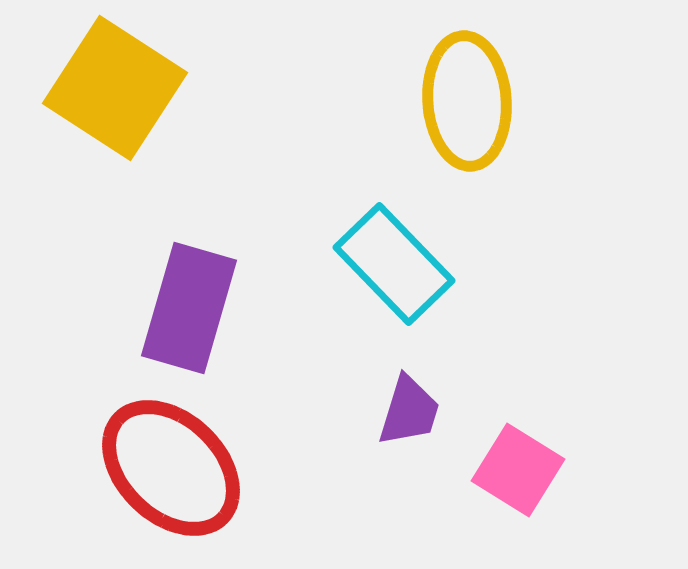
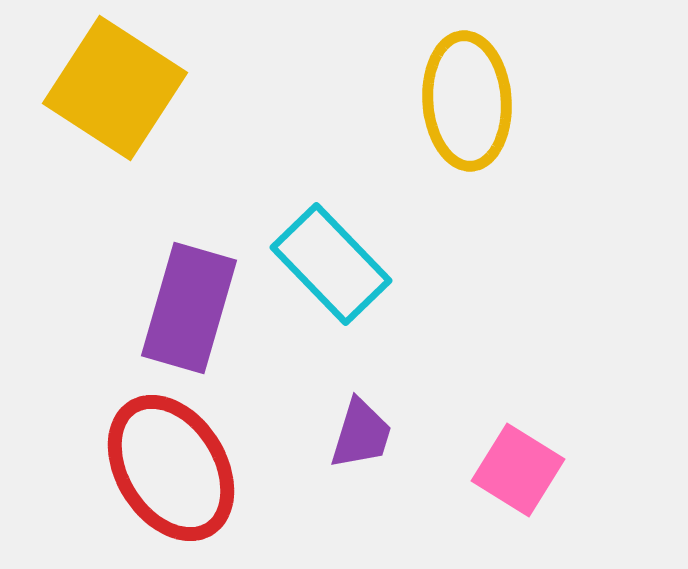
cyan rectangle: moved 63 px left
purple trapezoid: moved 48 px left, 23 px down
red ellipse: rotated 14 degrees clockwise
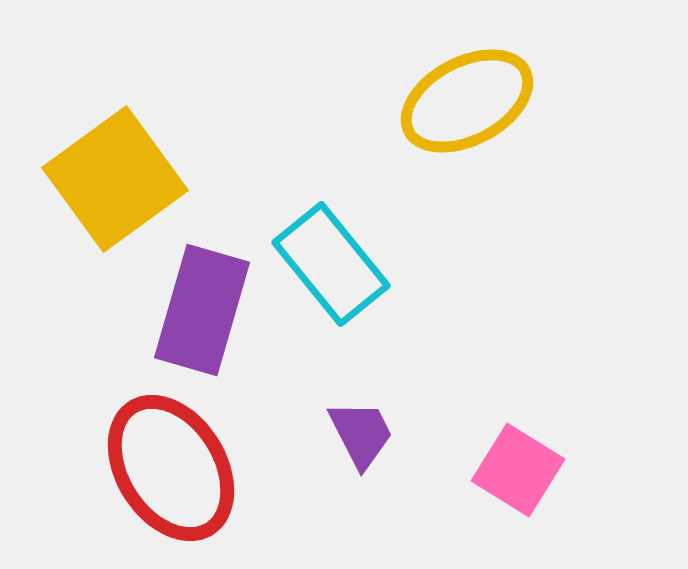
yellow square: moved 91 px down; rotated 21 degrees clockwise
yellow ellipse: rotated 66 degrees clockwise
cyan rectangle: rotated 5 degrees clockwise
purple rectangle: moved 13 px right, 2 px down
purple trapezoid: rotated 44 degrees counterclockwise
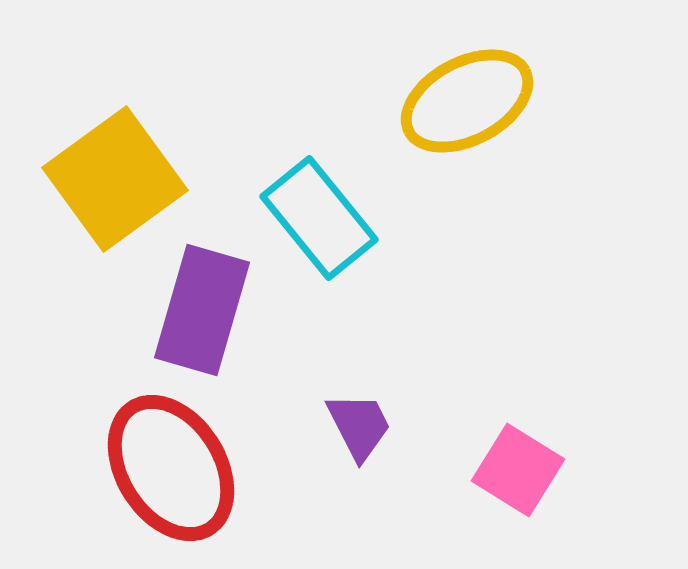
cyan rectangle: moved 12 px left, 46 px up
purple trapezoid: moved 2 px left, 8 px up
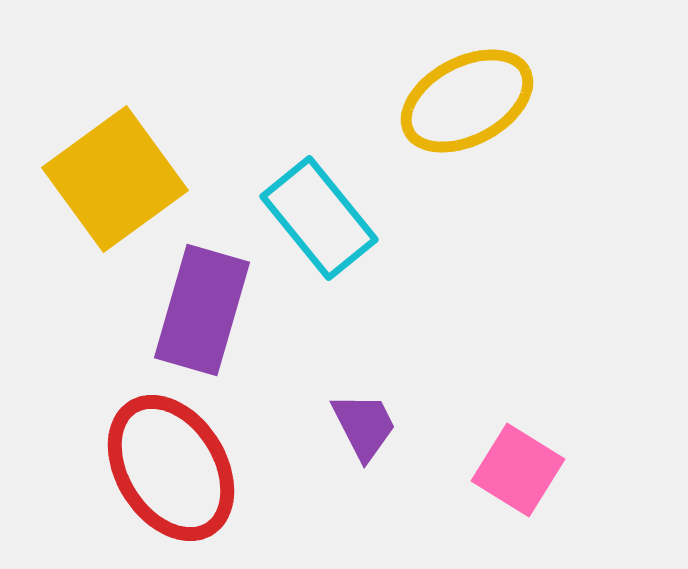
purple trapezoid: moved 5 px right
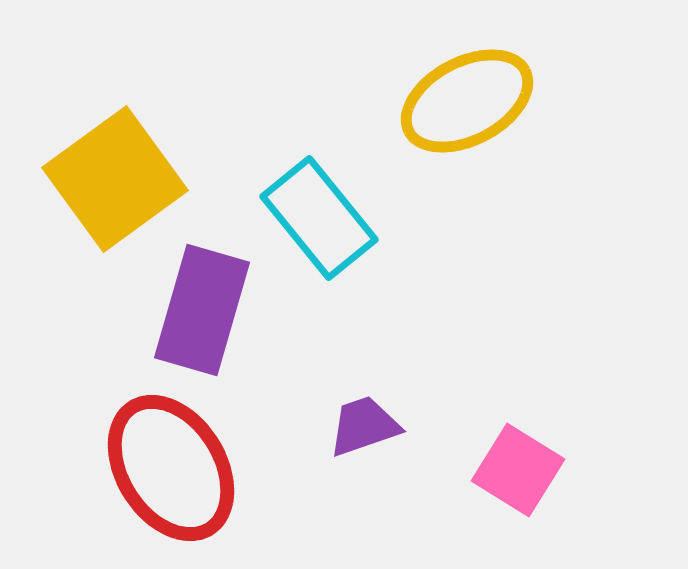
purple trapezoid: rotated 82 degrees counterclockwise
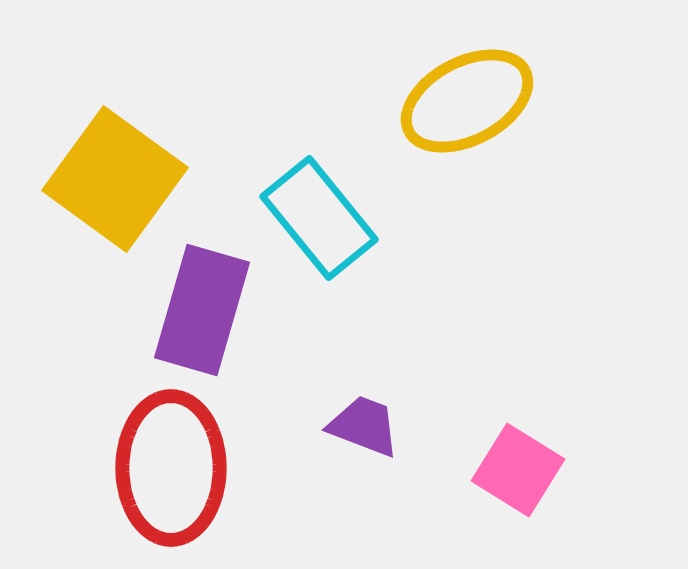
yellow square: rotated 18 degrees counterclockwise
purple trapezoid: rotated 40 degrees clockwise
red ellipse: rotated 32 degrees clockwise
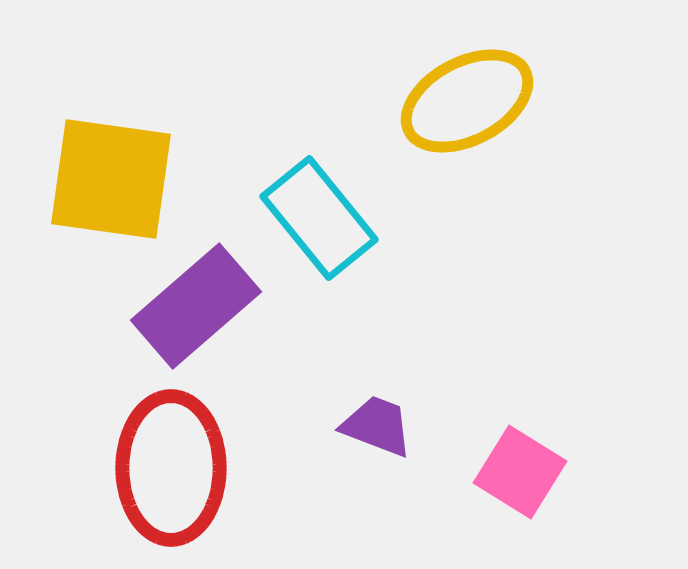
yellow square: moved 4 px left; rotated 28 degrees counterclockwise
purple rectangle: moved 6 px left, 4 px up; rotated 33 degrees clockwise
purple trapezoid: moved 13 px right
pink square: moved 2 px right, 2 px down
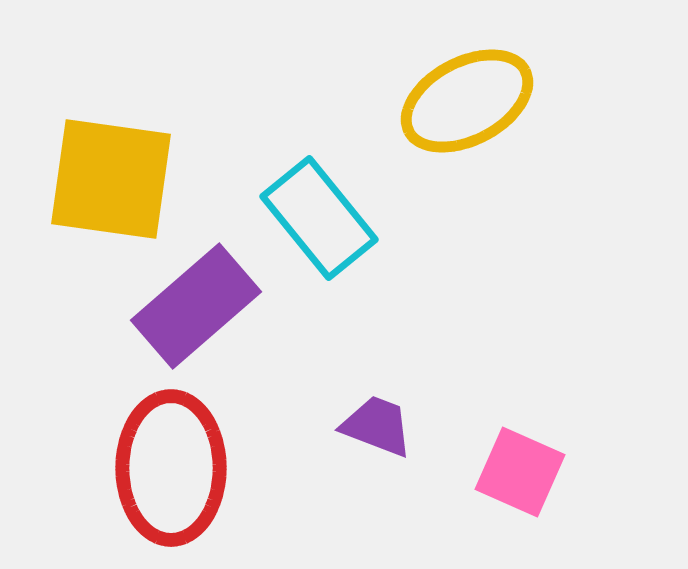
pink square: rotated 8 degrees counterclockwise
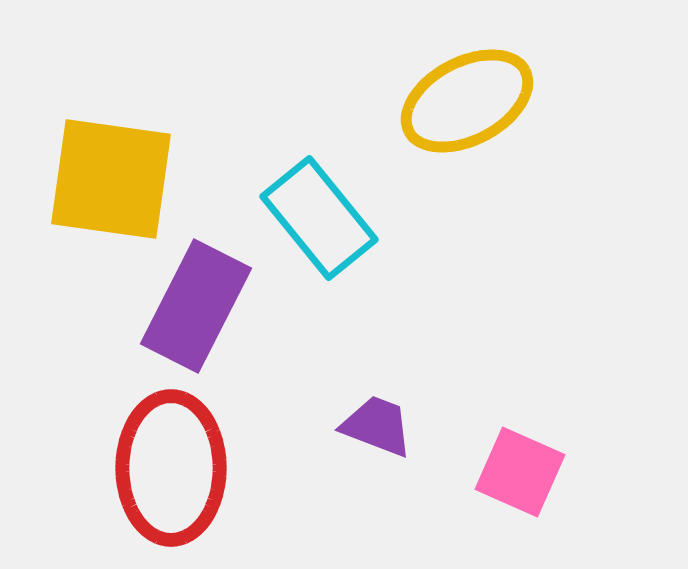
purple rectangle: rotated 22 degrees counterclockwise
